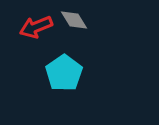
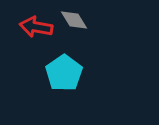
red arrow: rotated 32 degrees clockwise
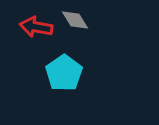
gray diamond: moved 1 px right
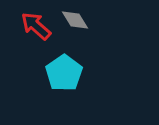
red arrow: moved 1 px up; rotated 32 degrees clockwise
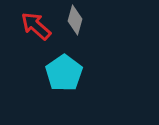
gray diamond: rotated 48 degrees clockwise
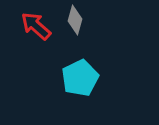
cyan pentagon: moved 16 px right, 5 px down; rotated 9 degrees clockwise
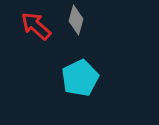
gray diamond: moved 1 px right
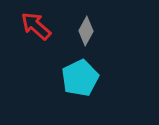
gray diamond: moved 10 px right, 11 px down; rotated 12 degrees clockwise
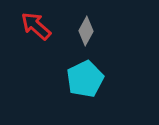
cyan pentagon: moved 5 px right, 1 px down
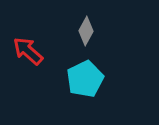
red arrow: moved 8 px left, 25 px down
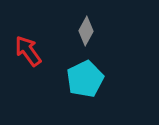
red arrow: rotated 12 degrees clockwise
